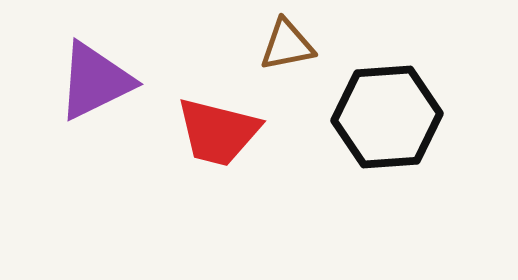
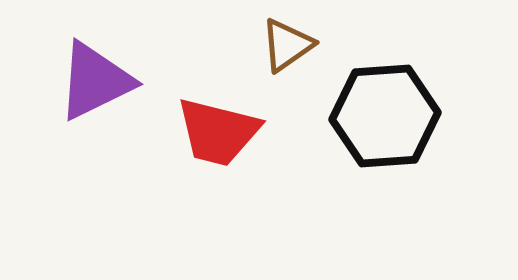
brown triangle: rotated 24 degrees counterclockwise
black hexagon: moved 2 px left, 1 px up
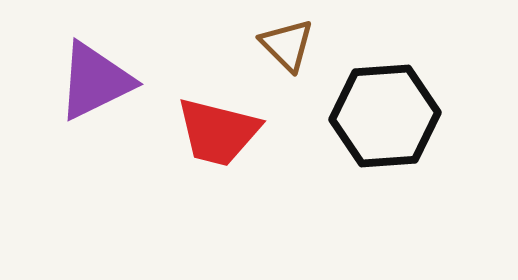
brown triangle: rotated 40 degrees counterclockwise
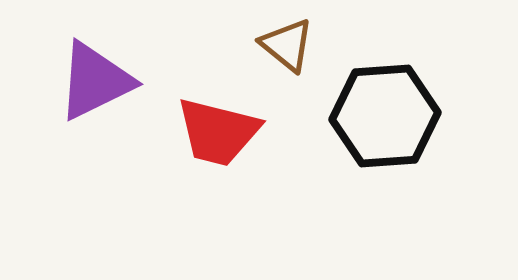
brown triangle: rotated 6 degrees counterclockwise
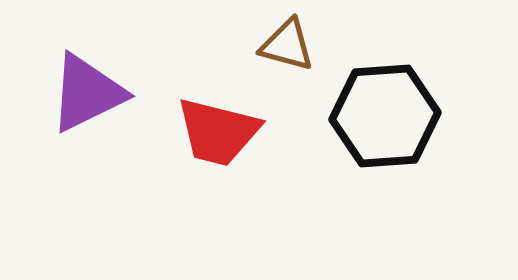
brown triangle: rotated 24 degrees counterclockwise
purple triangle: moved 8 px left, 12 px down
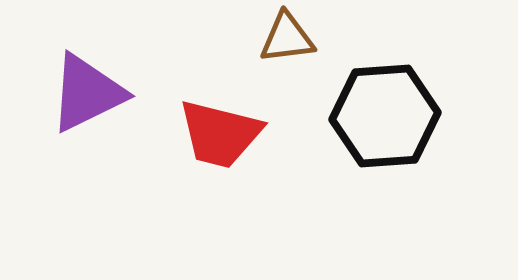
brown triangle: moved 7 px up; rotated 22 degrees counterclockwise
red trapezoid: moved 2 px right, 2 px down
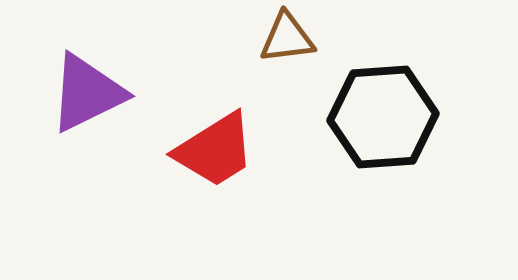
black hexagon: moved 2 px left, 1 px down
red trapezoid: moved 5 px left, 16 px down; rotated 46 degrees counterclockwise
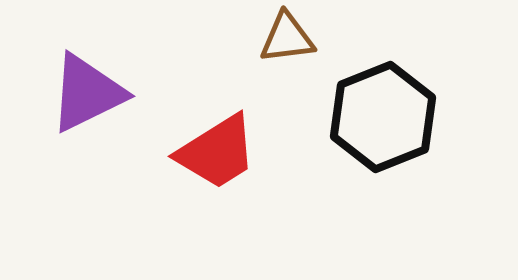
black hexagon: rotated 18 degrees counterclockwise
red trapezoid: moved 2 px right, 2 px down
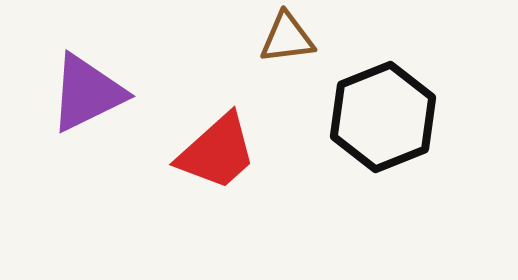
red trapezoid: rotated 10 degrees counterclockwise
